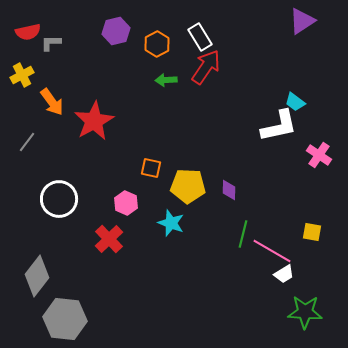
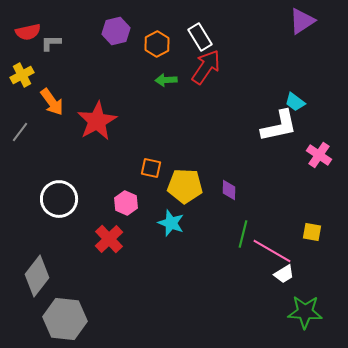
red star: moved 3 px right
gray line: moved 7 px left, 10 px up
yellow pentagon: moved 3 px left
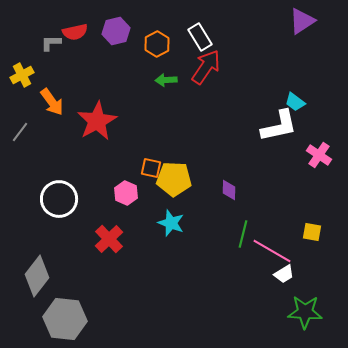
red semicircle: moved 47 px right
yellow pentagon: moved 11 px left, 7 px up
pink hexagon: moved 10 px up
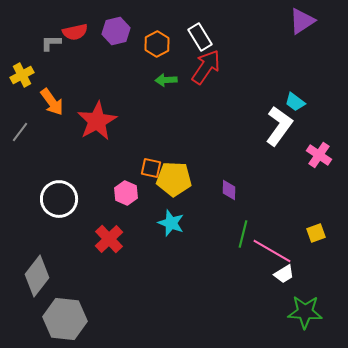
white L-shape: rotated 42 degrees counterclockwise
yellow square: moved 4 px right, 1 px down; rotated 30 degrees counterclockwise
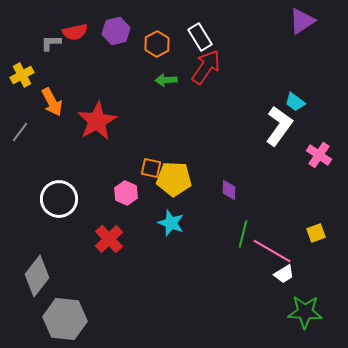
orange arrow: rotated 8 degrees clockwise
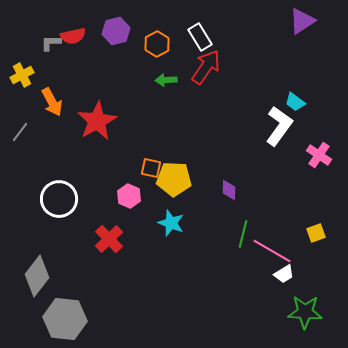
red semicircle: moved 2 px left, 4 px down
pink hexagon: moved 3 px right, 3 px down
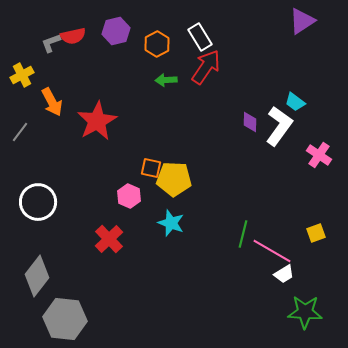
gray L-shape: rotated 20 degrees counterclockwise
purple diamond: moved 21 px right, 68 px up
white circle: moved 21 px left, 3 px down
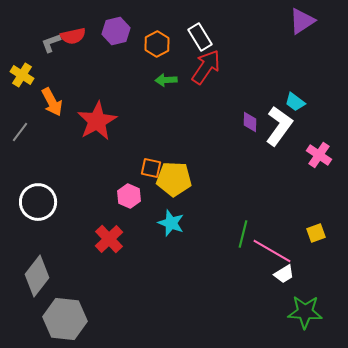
yellow cross: rotated 30 degrees counterclockwise
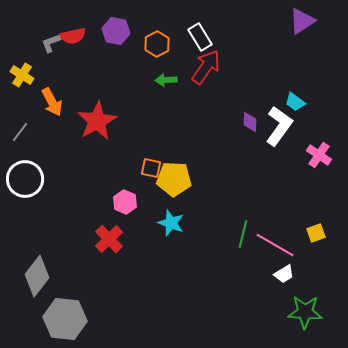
purple hexagon: rotated 24 degrees clockwise
pink hexagon: moved 4 px left, 6 px down
white circle: moved 13 px left, 23 px up
pink line: moved 3 px right, 6 px up
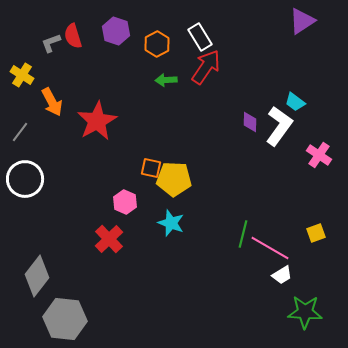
purple hexagon: rotated 8 degrees clockwise
red semicircle: rotated 85 degrees clockwise
pink line: moved 5 px left, 3 px down
white trapezoid: moved 2 px left, 1 px down
